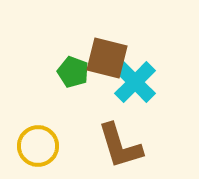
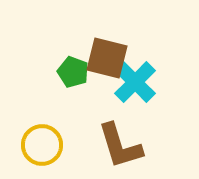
yellow circle: moved 4 px right, 1 px up
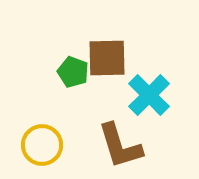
brown square: rotated 15 degrees counterclockwise
cyan cross: moved 14 px right, 13 px down
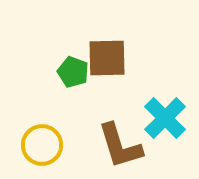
cyan cross: moved 16 px right, 23 px down
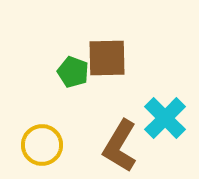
brown L-shape: rotated 48 degrees clockwise
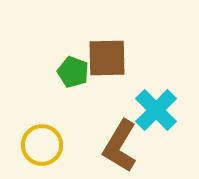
cyan cross: moved 9 px left, 8 px up
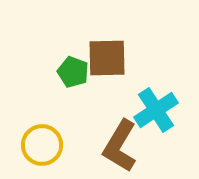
cyan cross: rotated 12 degrees clockwise
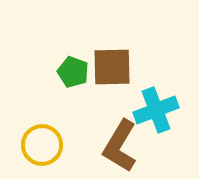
brown square: moved 5 px right, 9 px down
cyan cross: rotated 12 degrees clockwise
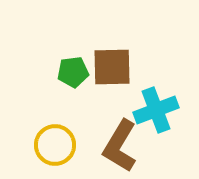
green pentagon: rotated 28 degrees counterclockwise
yellow circle: moved 13 px right
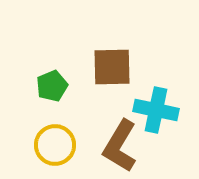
green pentagon: moved 21 px left, 14 px down; rotated 16 degrees counterclockwise
cyan cross: rotated 33 degrees clockwise
